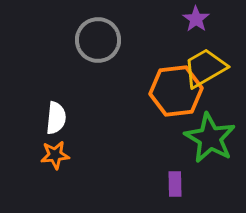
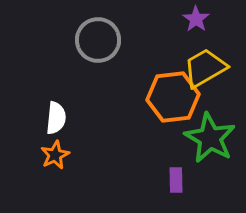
orange hexagon: moved 3 px left, 6 px down
orange star: rotated 20 degrees counterclockwise
purple rectangle: moved 1 px right, 4 px up
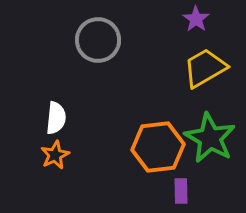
orange hexagon: moved 15 px left, 50 px down
purple rectangle: moved 5 px right, 11 px down
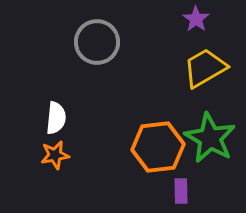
gray circle: moved 1 px left, 2 px down
orange star: rotated 16 degrees clockwise
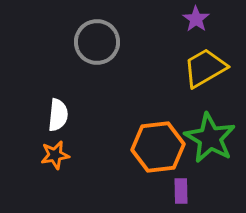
white semicircle: moved 2 px right, 3 px up
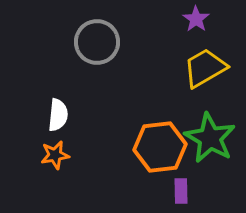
orange hexagon: moved 2 px right
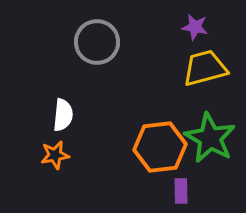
purple star: moved 1 px left, 8 px down; rotated 24 degrees counterclockwise
yellow trapezoid: rotated 15 degrees clockwise
white semicircle: moved 5 px right
